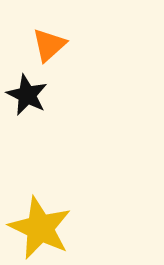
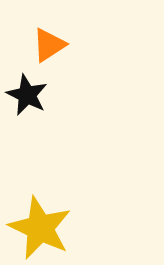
orange triangle: rotated 9 degrees clockwise
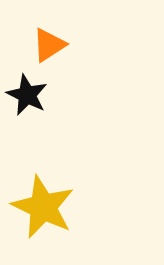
yellow star: moved 3 px right, 21 px up
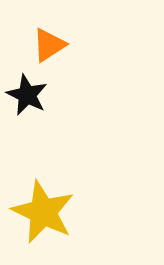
yellow star: moved 5 px down
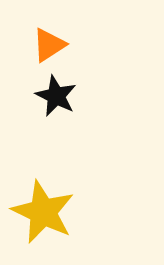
black star: moved 29 px right, 1 px down
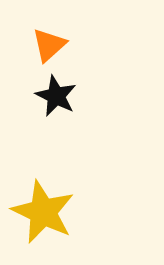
orange triangle: rotated 9 degrees counterclockwise
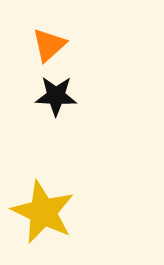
black star: rotated 24 degrees counterclockwise
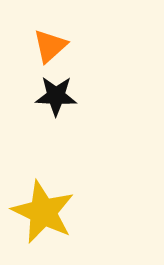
orange triangle: moved 1 px right, 1 px down
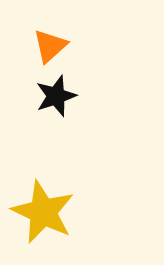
black star: rotated 21 degrees counterclockwise
